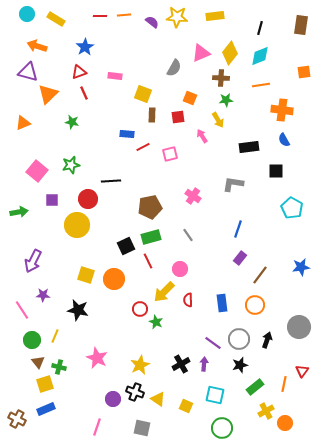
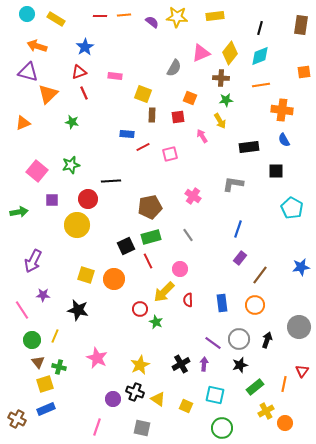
yellow arrow at (218, 120): moved 2 px right, 1 px down
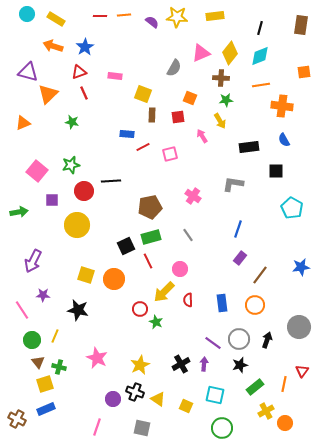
orange arrow at (37, 46): moved 16 px right
orange cross at (282, 110): moved 4 px up
red circle at (88, 199): moved 4 px left, 8 px up
